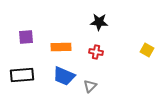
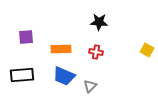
orange rectangle: moved 2 px down
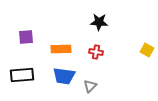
blue trapezoid: rotated 15 degrees counterclockwise
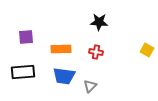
black rectangle: moved 1 px right, 3 px up
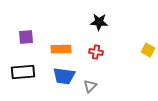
yellow square: moved 1 px right
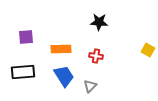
red cross: moved 4 px down
blue trapezoid: rotated 130 degrees counterclockwise
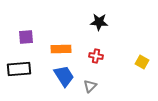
yellow square: moved 6 px left, 12 px down
black rectangle: moved 4 px left, 3 px up
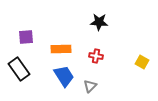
black rectangle: rotated 60 degrees clockwise
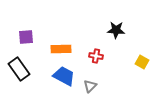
black star: moved 17 px right, 8 px down
blue trapezoid: rotated 30 degrees counterclockwise
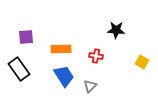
blue trapezoid: rotated 30 degrees clockwise
